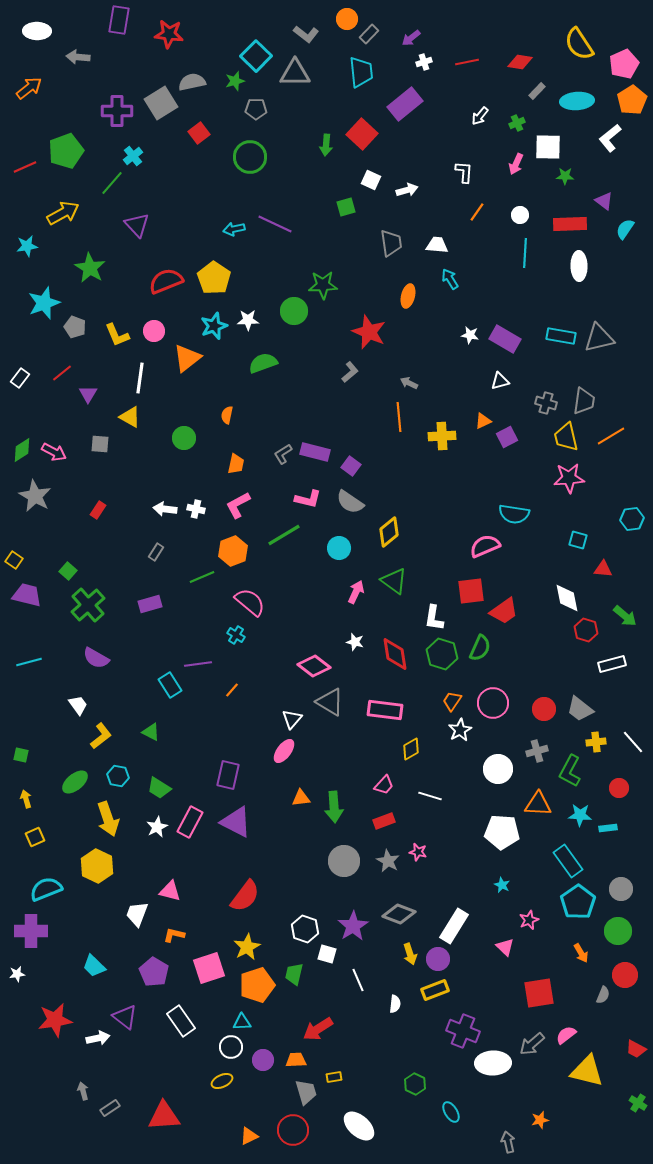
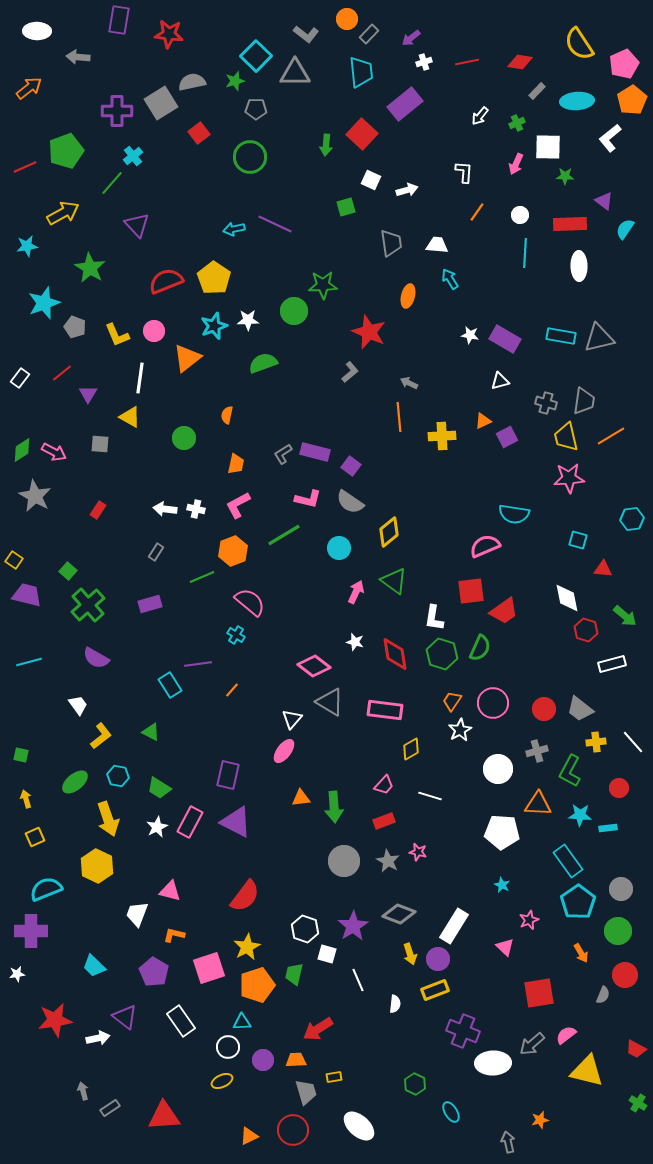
white circle at (231, 1047): moved 3 px left
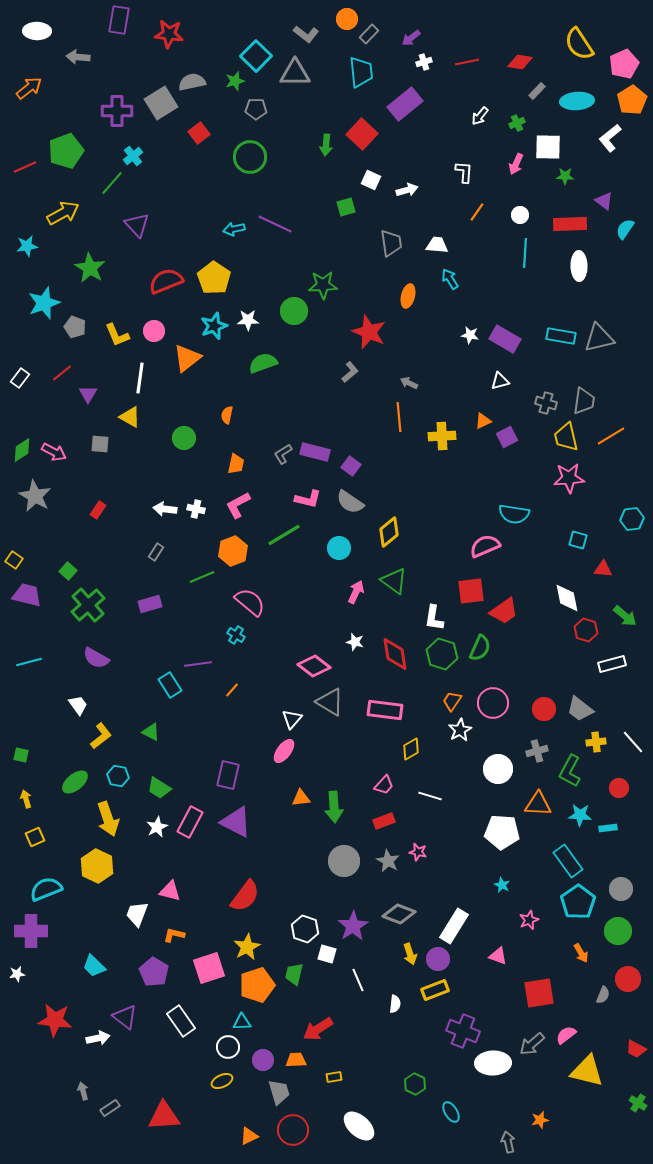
pink triangle at (505, 947): moved 7 px left, 9 px down; rotated 24 degrees counterclockwise
red circle at (625, 975): moved 3 px right, 4 px down
red star at (55, 1020): rotated 16 degrees clockwise
gray trapezoid at (306, 1092): moved 27 px left
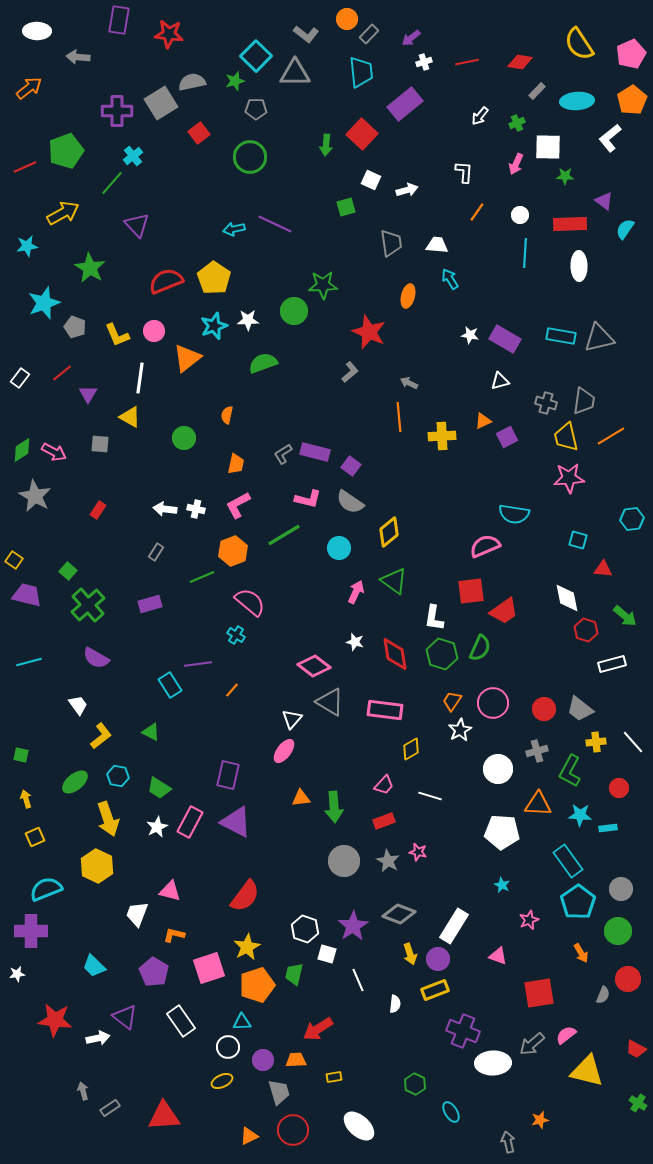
pink pentagon at (624, 64): moved 7 px right, 10 px up
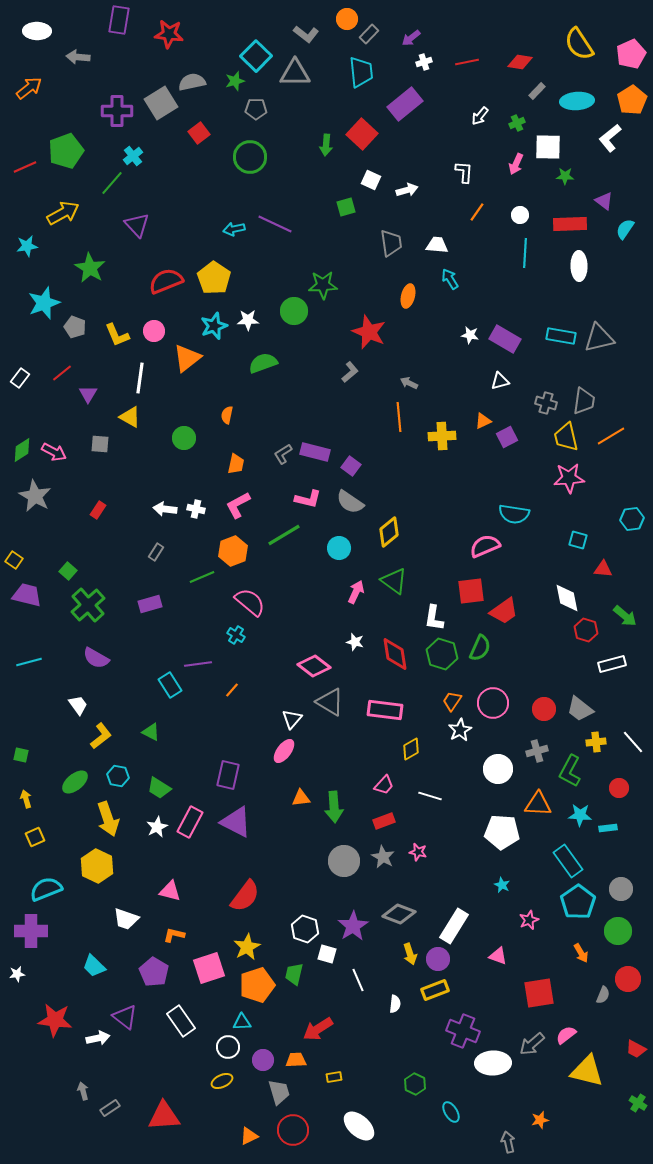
gray star at (388, 861): moved 5 px left, 4 px up
white trapezoid at (137, 914): moved 11 px left, 5 px down; rotated 92 degrees counterclockwise
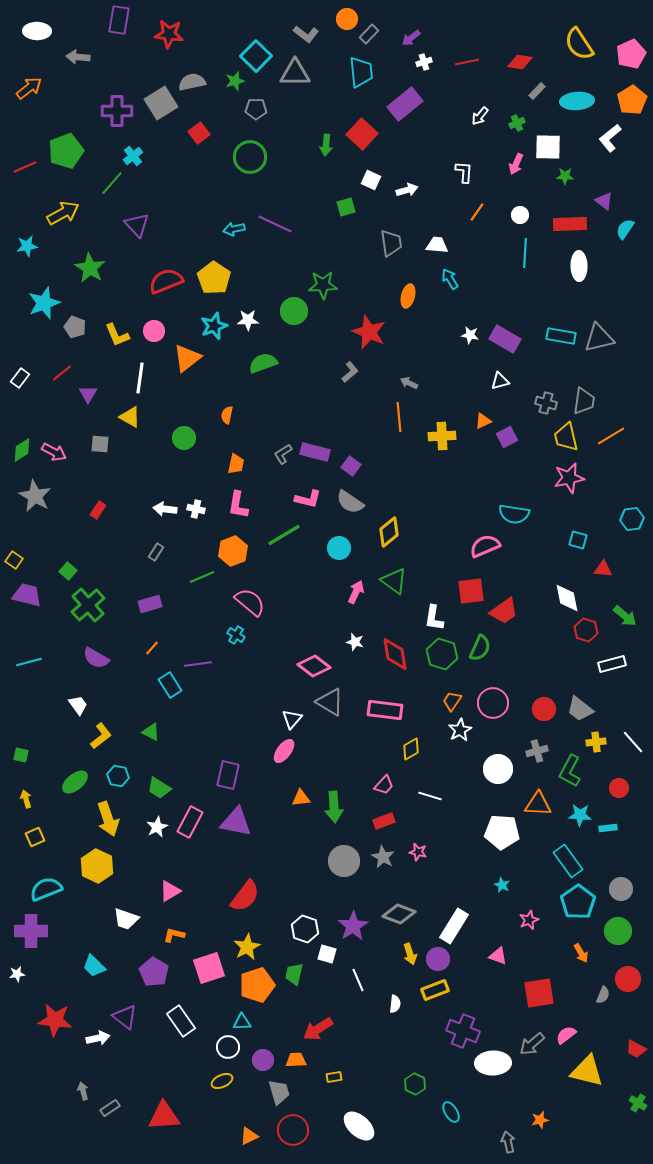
pink star at (569, 478): rotated 8 degrees counterclockwise
pink L-shape at (238, 505): rotated 52 degrees counterclockwise
orange line at (232, 690): moved 80 px left, 42 px up
purple triangle at (236, 822): rotated 16 degrees counterclockwise
pink triangle at (170, 891): rotated 45 degrees counterclockwise
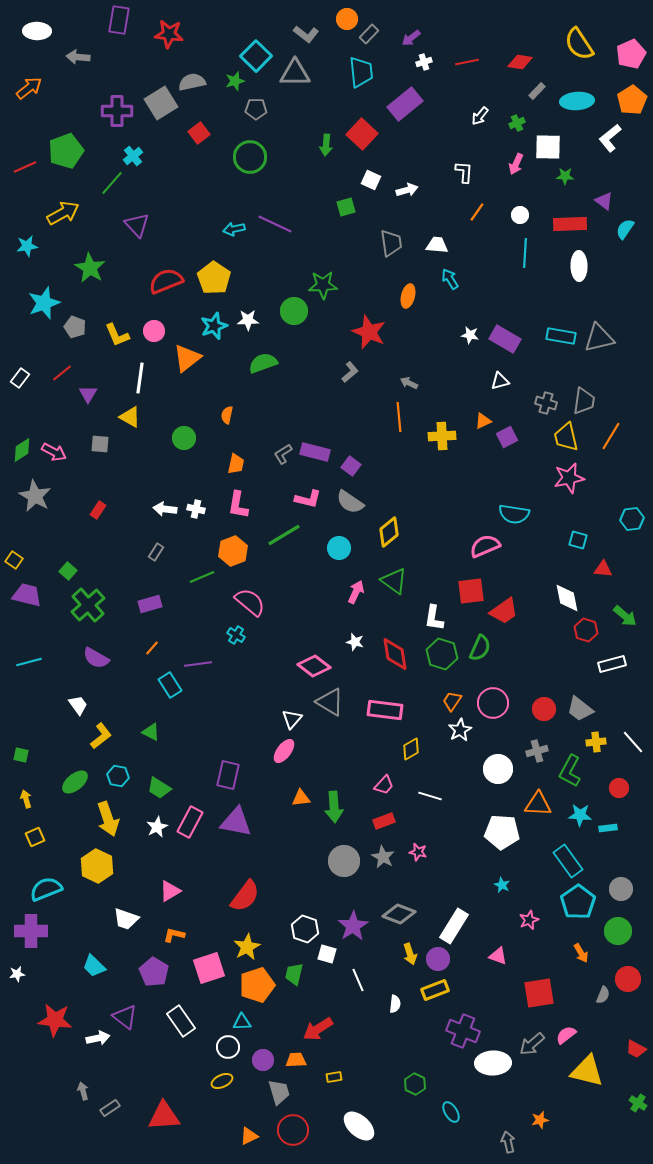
orange line at (611, 436): rotated 28 degrees counterclockwise
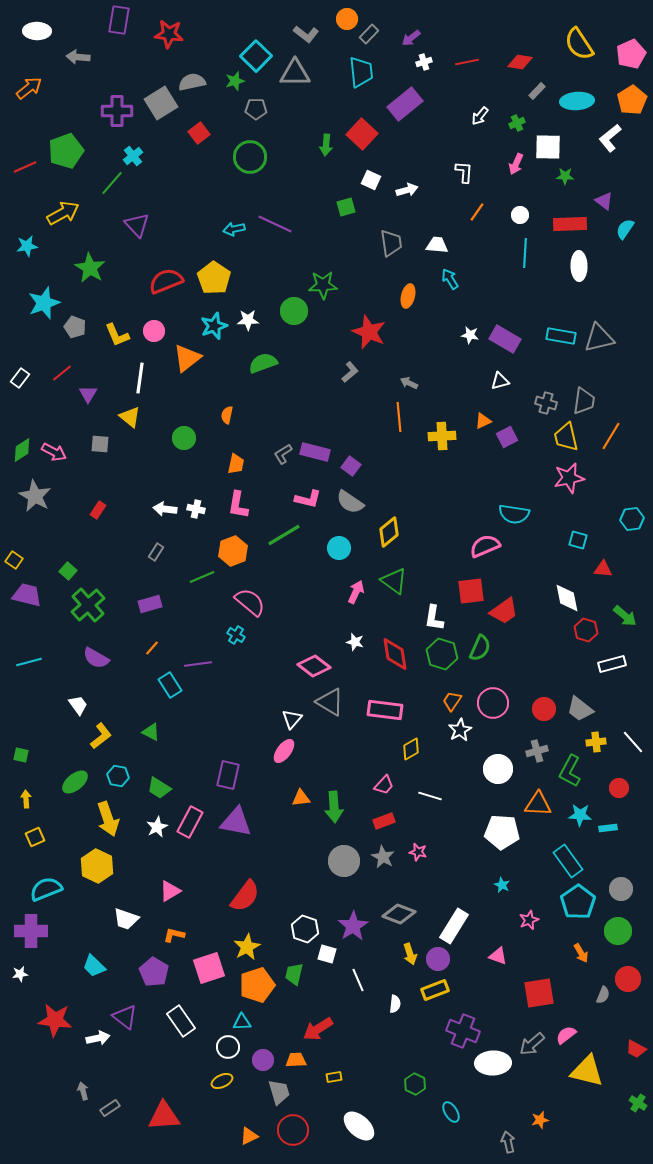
yellow triangle at (130, 417): rotated 10 degrees clockwise
yellow arrow at (26, 799): rotated 12 degrees clockwise
white star at (17, 974): moved 3 px right
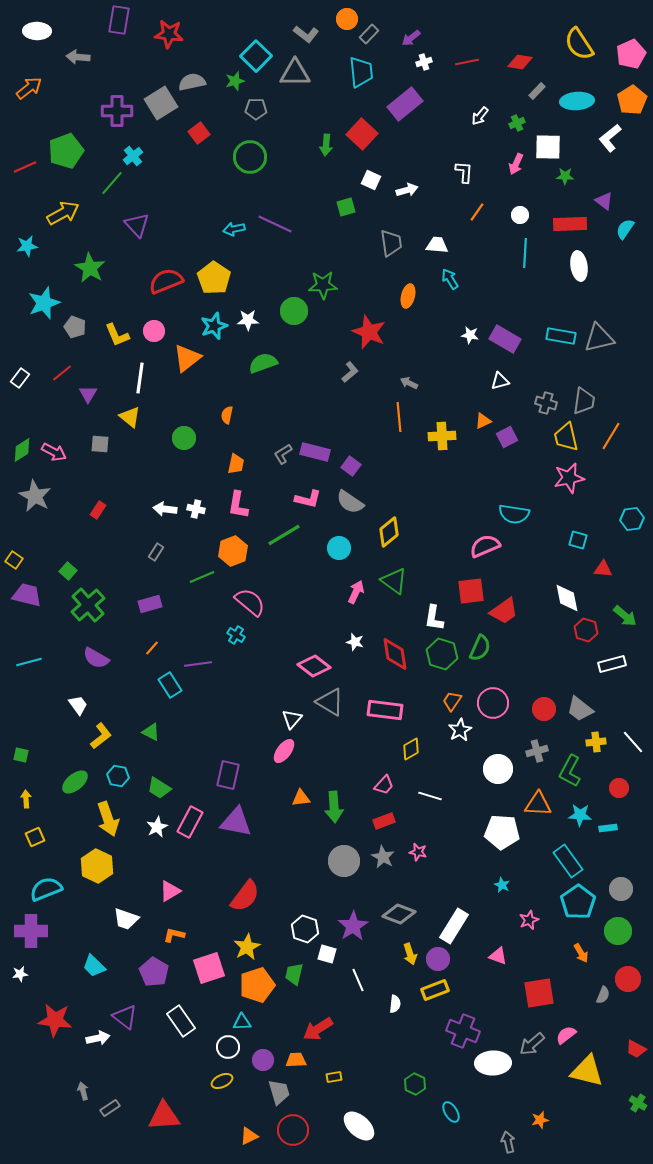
white ellipse at (579, 266): rotated 8 degrees counterclockwise
